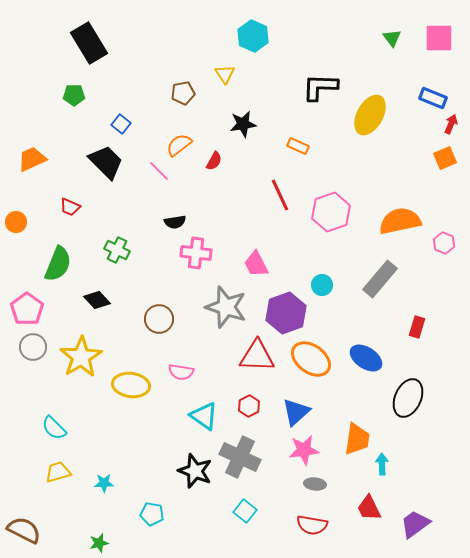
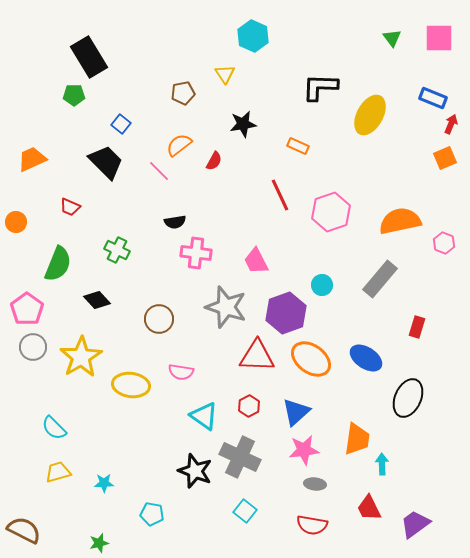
black rectangle at (89, 43): moved 14 px down
pink trapezoid at (256, 264): moved 3 px up
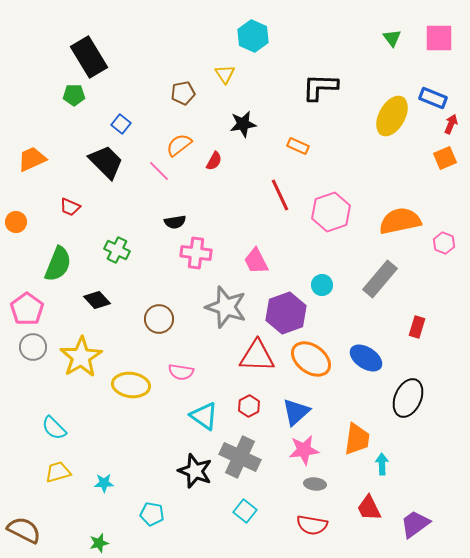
yellow ellipse at (370, 115): moved 22 px right, 1 px down
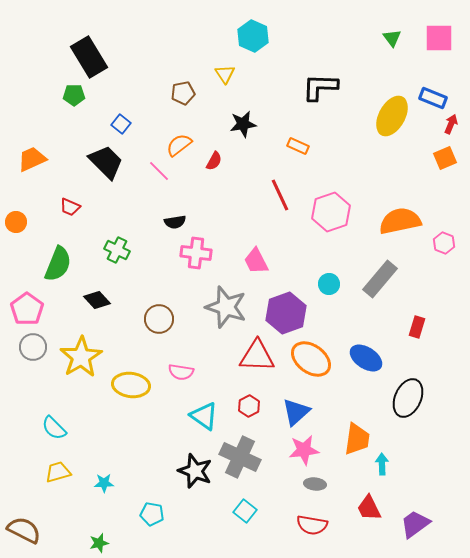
cyan circle at (322, 285): moved 7 px right, 1 px up
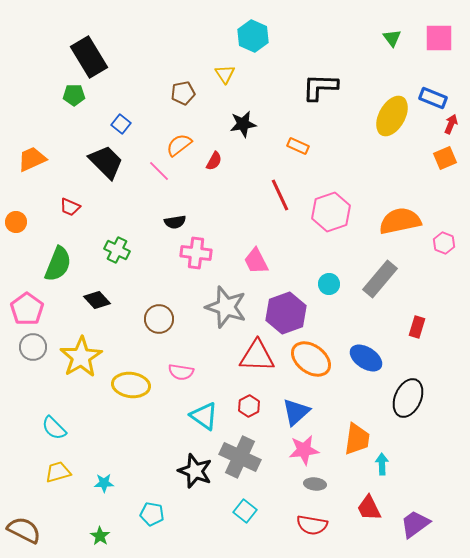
green star at (99, 543): moved 1 px right, 7 px up; rotated 24 degrees counterclockwise
